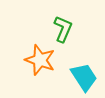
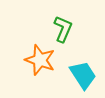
cyan trapezoid: moved 1 px left, 2 px up
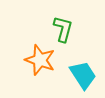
green L-shape: rotated 8 degrees counterclockwise
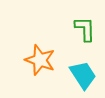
green L-shape: moved 22 px right; rotated 16 degrees counterclockwise
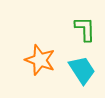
cyan trapezoid: moved 1 px left, 5 px up
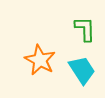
orange star: rotated 8 degrees clockwise
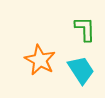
cyan trapezoid: moved 1 px left
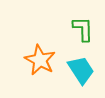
green L-shape: moved 2 px left
